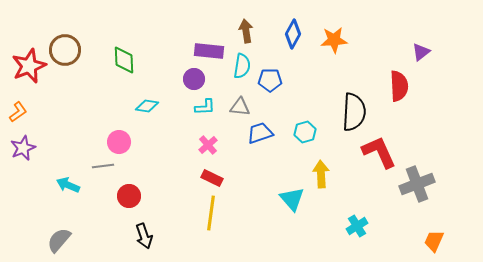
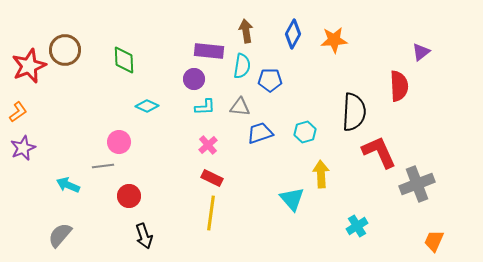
cyan diamond: rotated 15 degrees clockwise
gray semicircle: moved 1 px right, 5 px up
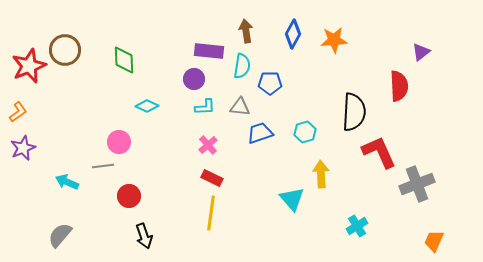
blue pentagon: moved 3 px down
cyan arrow: moved 1 px left, 3 px up
